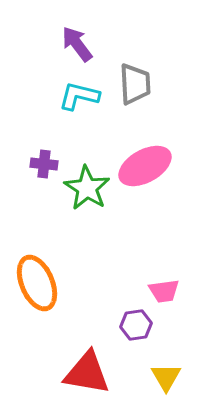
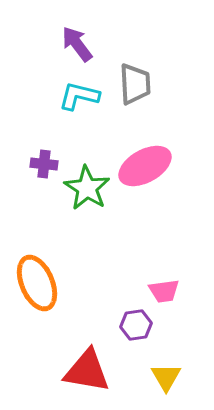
red triangle: moved 2 px up
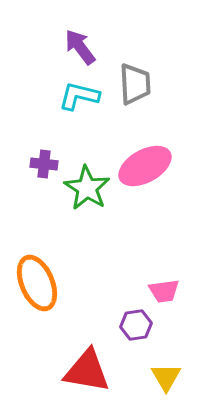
purple arrow: moved 3 px right, 3 px down
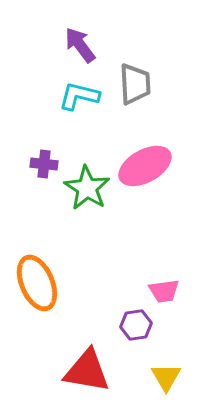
purple arrow: moved 2 px up
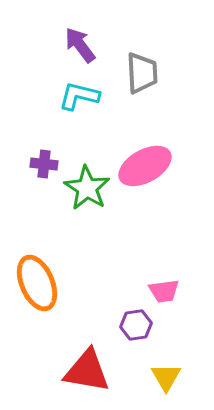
gray trapezoid: moved 7 px right, 11 px up
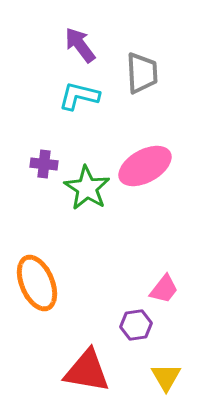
pink trapezoid: moved 2 px up; rotated 44 degrees counterclockwise
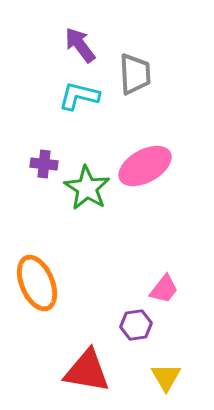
gray trapezoid: moved 7 px left, 1 px down
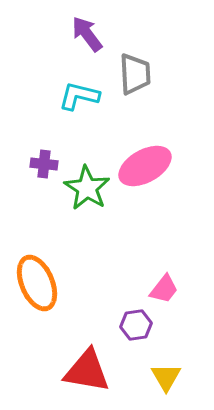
purple arrow: moved 7 px right, 11 px up
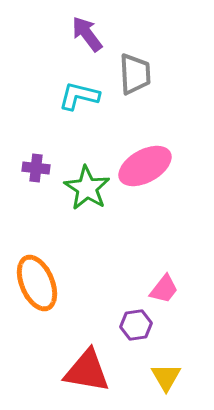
purple cross: moved 8 px left, 4 px down
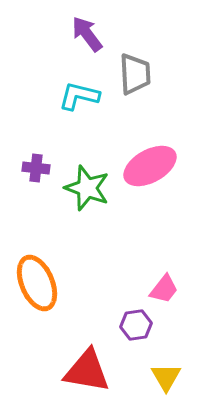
pink ellipse: moved 5 px right
green star: rotated 12 degrees counterclockwise
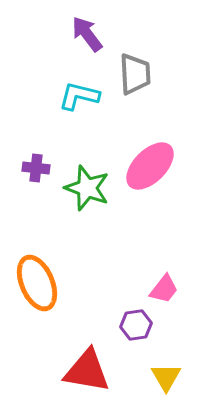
pink ellipse: rotated 16 degrees counterclockwise
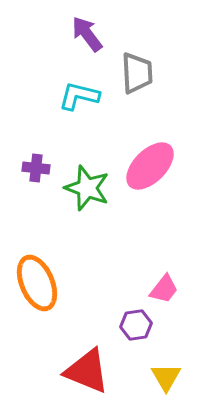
gray trapezoid: moved 2 px right, 1 px up
red triangle: rotated 12 degrees clockwise
